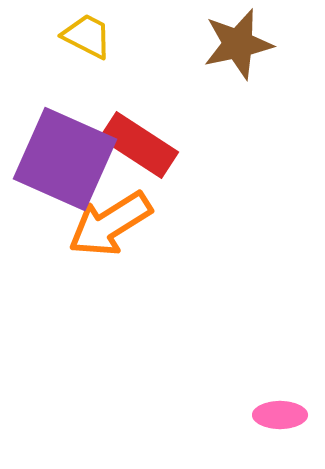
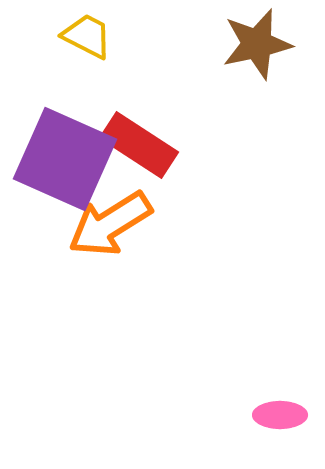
brown star: moved 19 px right
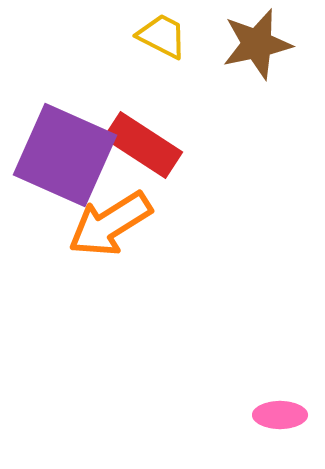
yellow trapezoid: moved 75 px right
red rectangle: moved 4 px right
purple square: moved 4 px up
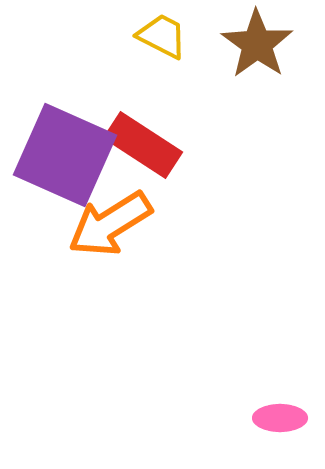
brown star: rotated 24 degrees counterclockwise
pink ellipse: moved 3 px down
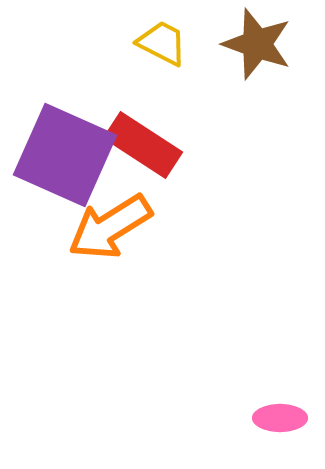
yellow trapezoid: moved 7 px down
brown star: rotated 16 degrees counterclockwise
orange arrow: moved 3 px down
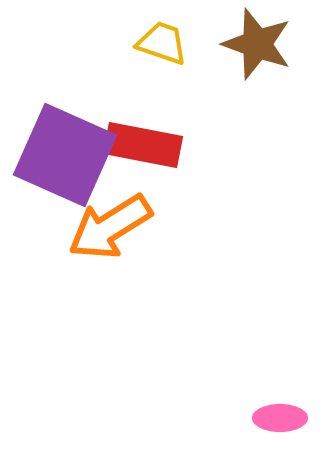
yellow trapezoid: rotated 8 degrees counterclockwise
red rectangle: rotated 22 degrees counterclockwise
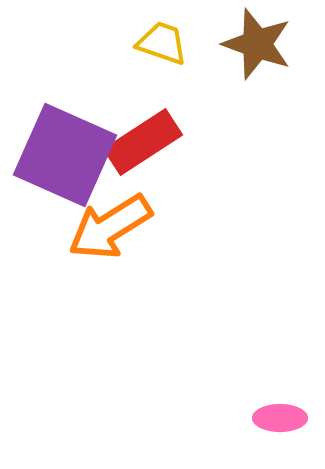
red rectangle: moved 3 px up; rotated 44 degrees counterclockwise
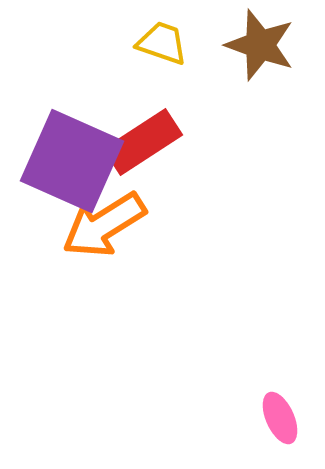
brown star: moved 3 px right, 1 px down
purple square: moved 7 px right, 6 px down
orange arrow: moved 6 px left, 2 px up
pink ellipse: rotated 66 degrees clockwise
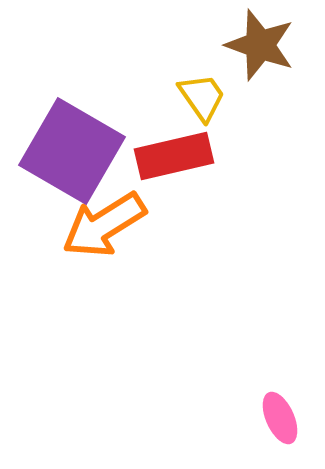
yellow trapezoid: moved 40 px right, 54 px down; rotated 36 degrees clockwise
red rectangle: moved 31 px right, 14 px down; rotated 20 degrees clockwise
purple square: moved 10 px up; rotated 6 degrees clockwise
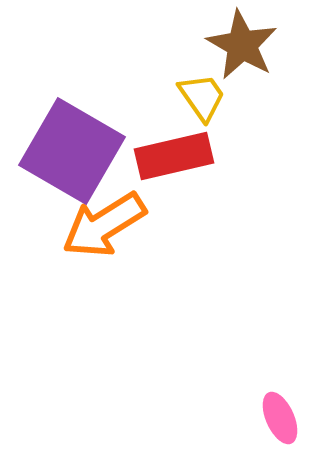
brown star: moved 18 px left; rotated 10 degrees clockwise
